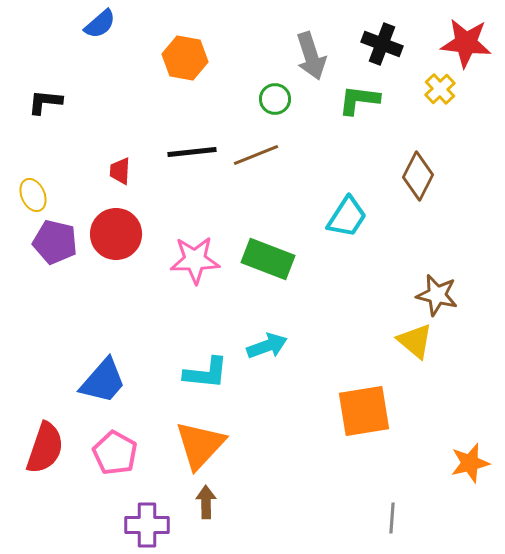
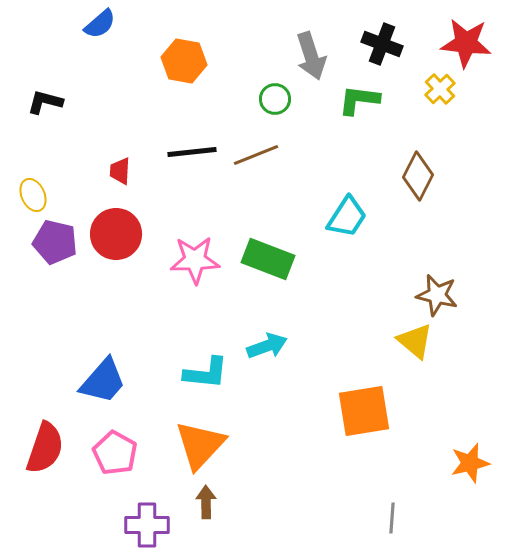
orange hexagon: moved 1 px left, 3 px down
black L-shape: rotated 9 degrees clockwise
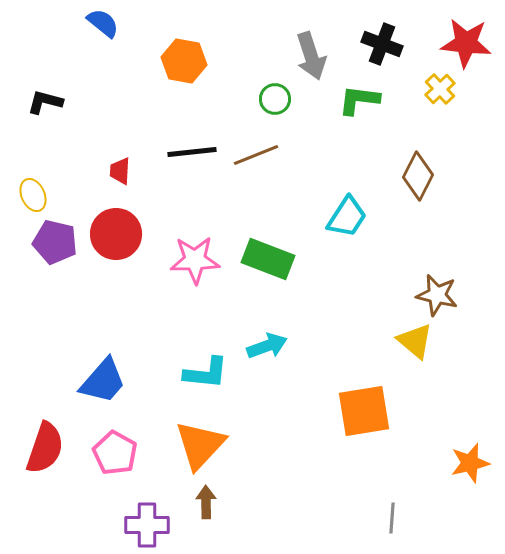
blue semicircle: moved 3 px right, 1 px up; rotated 100 degrees counterclockwise
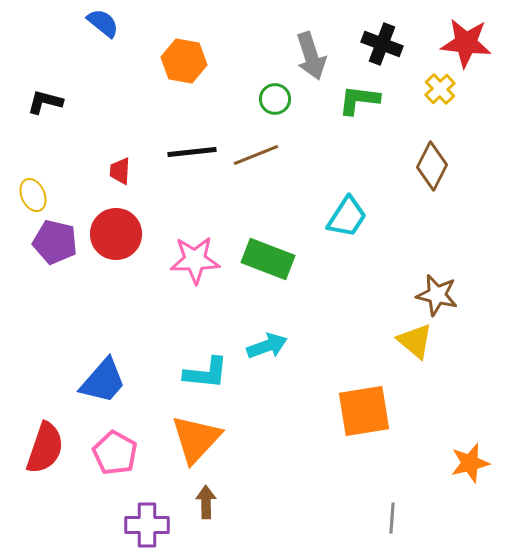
brown diamond: moved 14 px right, 10 px up
orange triangle: moved 4 px left, 6 px up
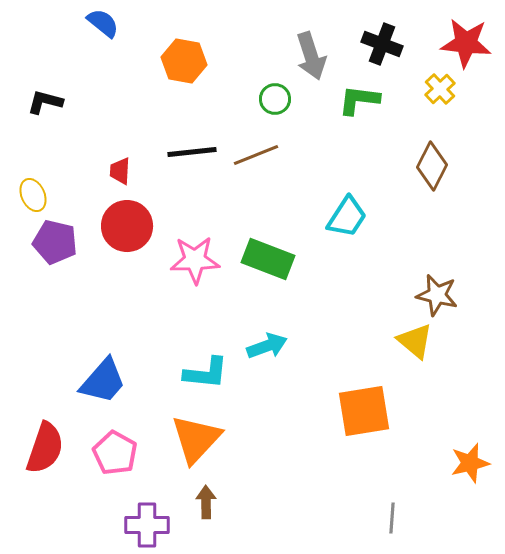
red circle: moved 11 px right, 8 px up
